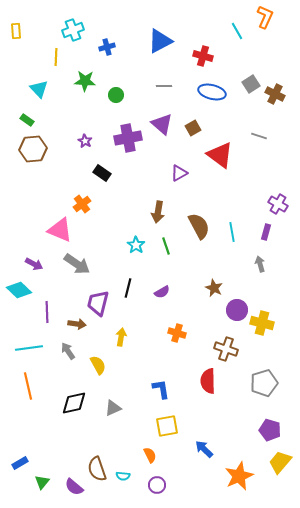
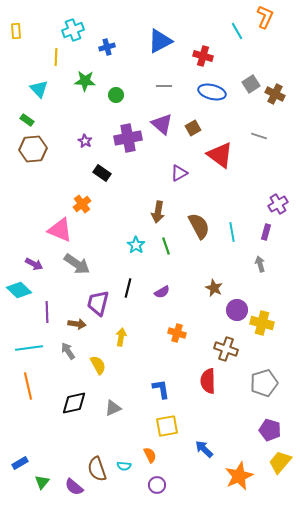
purple cross at (278, 204): rotated 30 degrees clockwise
cyan semicircle at (123, 476): moved 1 px right, 10 px up
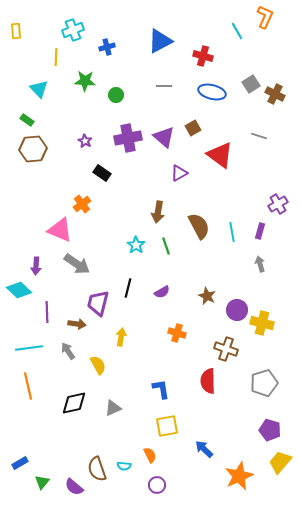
purple triangle at (162, 124): moved 2 px right, 13 px down
purple rectangle at (266, 232): moved 6 px left, 1 px up
purple arrow at (34, 264): moved 2 px right, 2 px down; rotated 66 degrees clockwise
brown star at (214, 288): moved 7 px left, 8 px down
